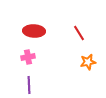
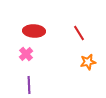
pink cross: moved 2 px left, 3 px up; rotated 32 degrees counterclockwise
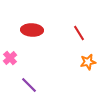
red ellipse: moved 2 px left, 1 px up
pink cross: moved 16 px left, 4 px down
purple line: rotated 42 degrees counterclockwise
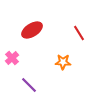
red ellipse: rotated 35 degrees counterclockwise
pink cross: moved 2 px right
orange star: moved 25 px left; rotated 14 degrees clockwise
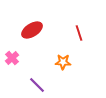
red line: rotated 14 degrees clockwise
purple line: moved 8 px right
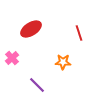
red ellipse: moved 1 px left, 1 px up
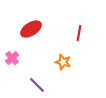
red line: rotated 28 degrees clockwise
orange star: rotated 14 degrees clockwise
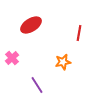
red ellipse: moved 4 px up
orange star: rotated 28 degrees counterclockwise
purple line: rotated 12 degrees clockwise
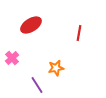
orange star: moved 7 px left, 6 px down
